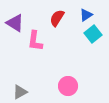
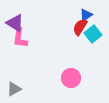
red semicircle: moved 23 px right, 9 px down
pink L-shape: moved 15 px left, 3 px up
pink circle: moved 3 px right, 8 px up
gray triangle: moved 6 px left, 3 px up
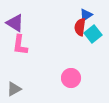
red semicircle: rotated 24 degrees counterclockwise
pink L-shape: moved 7 px down
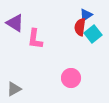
pink L-shape: moved 15 px right, 6 px up
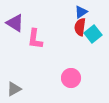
blue triangle: moved 5 px left, 3 px up
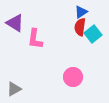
pink circle: moved 2 px right, 1 px up
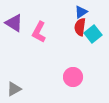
purple triangle: moved 1 px left
pink L-shape: moved 4 px right, 7 px up; rotated 20 degrees clockwise
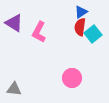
pink circle: moved 1 px left, 1 px down
gray triangle: rotated 35 degrees clockwise
